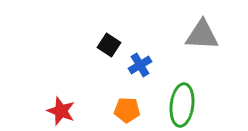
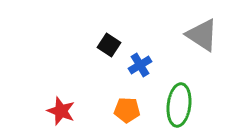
gray triangle: rotated 30 degrees clockwise
green ellipse: moved 3 px left
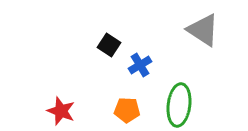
gray triangle: moved 1 px right, 5 px up
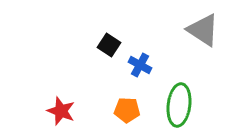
blue cross: rotated 30 degrees counterclockwise
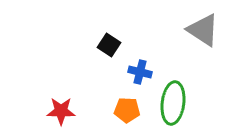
blue cross: moved 7 px down; rotated 15 degrees counterclockwise
green ellipse: moved 6 px left, 2 px up
red star: rotated 20 degrees counterclockwise
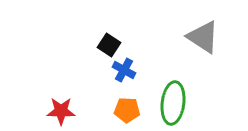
gray triangle: moved 7 px down
blue cross: moved 16 px left, 2 px up; rotated 15 degrees clockwise
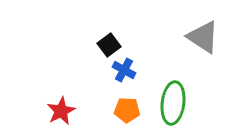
black square: rotated 20 degrees clockwise
red star: rotated 28 degrees counterclockwise
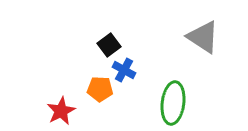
orange pentagon: moved 27 px left, 21 px up
